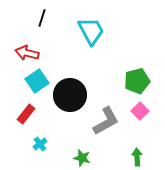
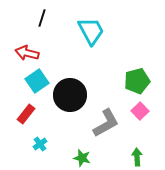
gray L-shape: moved 2 px down
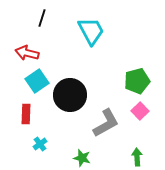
red rectangle: rotated 36 degrees counterclockwise
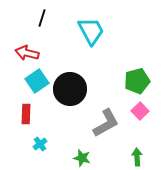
black circle: moved 6 px up
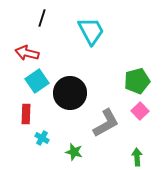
black circle: moved 4 px down
cyan cross: moved 2 px right, 6 px up; rotated 24 degrees counterclockwise
green star: moved 8 px left, 6 px up
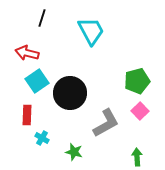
red rectangle: moved 1 px right, 1 px down
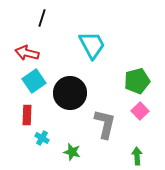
cyan trapezoid: moved 1 px right, 14 px down
cyan square: moved 3 px left
gray L-shape: moved 1 px left, 1 px down; rotated 48 degrees counterclockwise
green star: moved 2 px left
green arrow: moved 1 px up
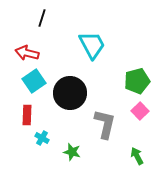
green arrow: rotated 24 degrees counterclockwise
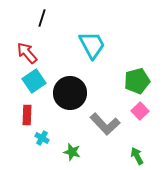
red arrow: rotated 35 degrees clockwise
gray L-shape: rotated 124 degrees clockwise
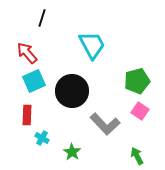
cyan square: rotated 10 degrees clockwise
black circle: moved 2 px right, 2 px up
pink square: rotated 12 degrees counterclockwise
green star: rotated 18 degrees clockwise
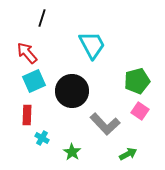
green arrow: moved 9 px left, 2 px up; rotated 90 degrees clockwise
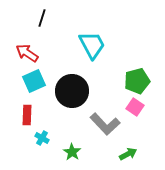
red arrow: rotated 15 degrees counterclockwise
pink square: moved 5 px left, 4 px up
